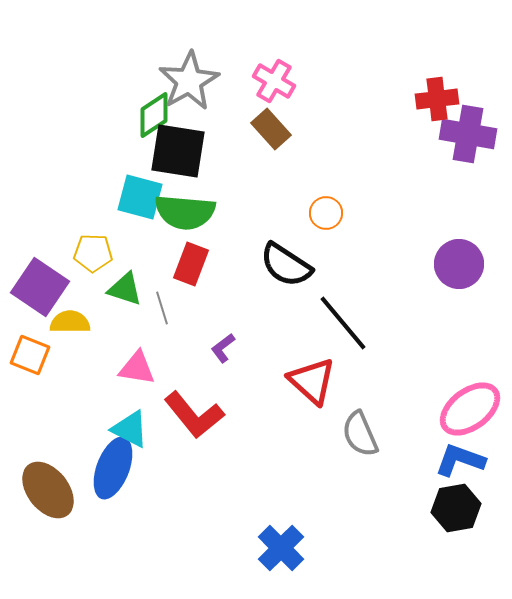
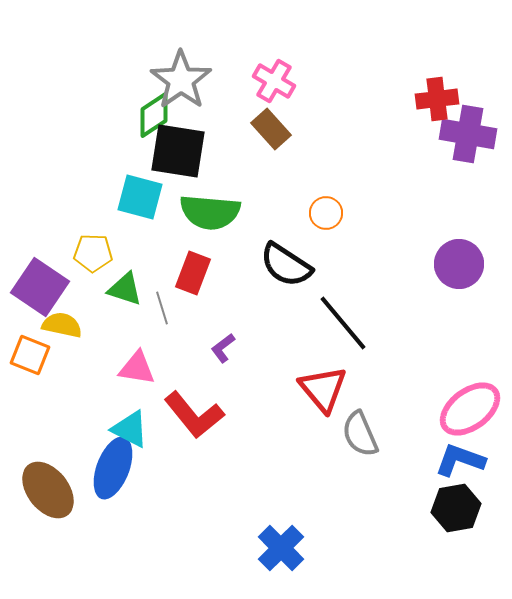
gray star: moved 8 px left, 1 px up; rotated 6 degrees counterclockwise
green semicircle: moved 25 px right
red rectangle: moved 2 px right, 9 px down
yellow semicircle: moved 8 px left, 3 px down; rotated 12 degrees clockwise
red triangle: moved 11 px right, 8 px down; rotated 8 degrees clockwise
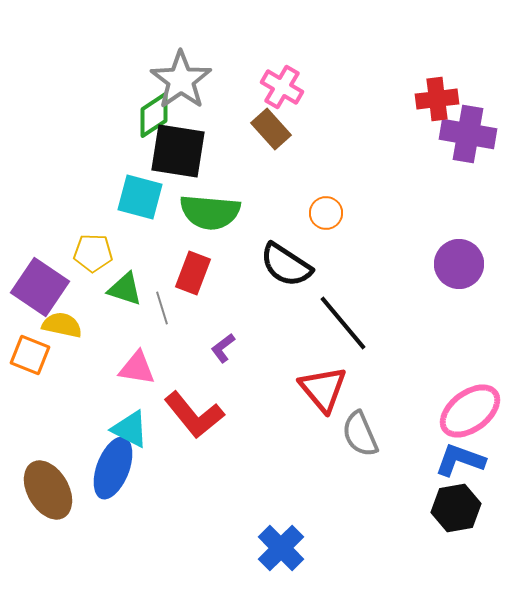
pink cross: moved 8 px right, 6 px down
pink ellipse: moved 2 px down
brown ellipse: rotated 8 degrees clockwise
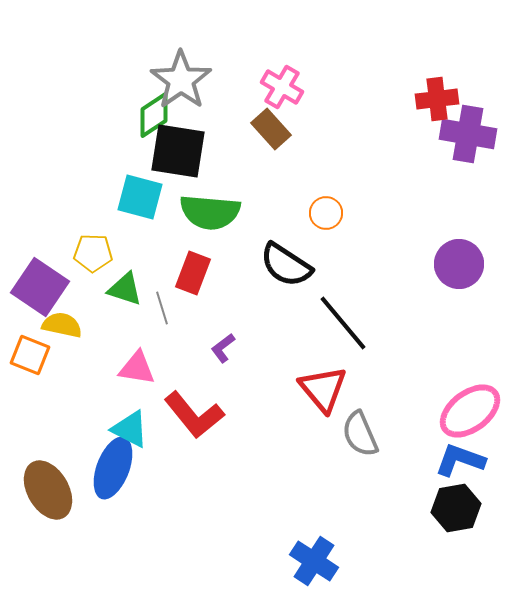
blue cross: moved 33 px right, 13 px down; rotated 12 degrees counterclockwise
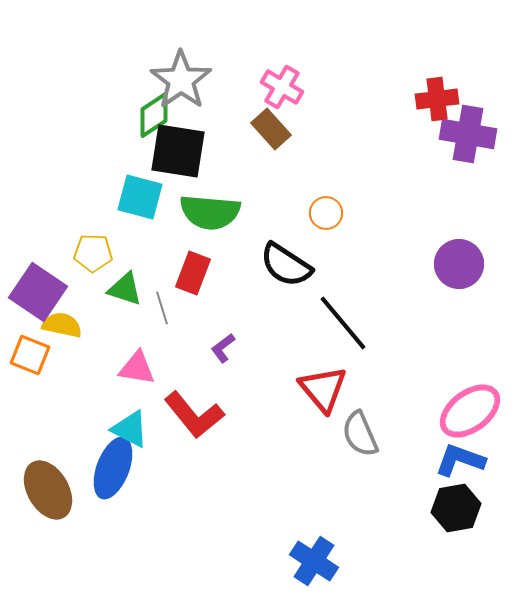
purple square: moved 2 px left, 5 px down
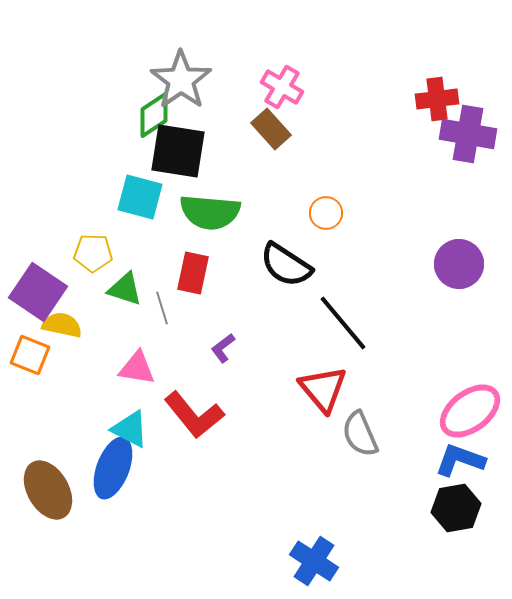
red rectangle: rotated 9 degrees counterclockwise
